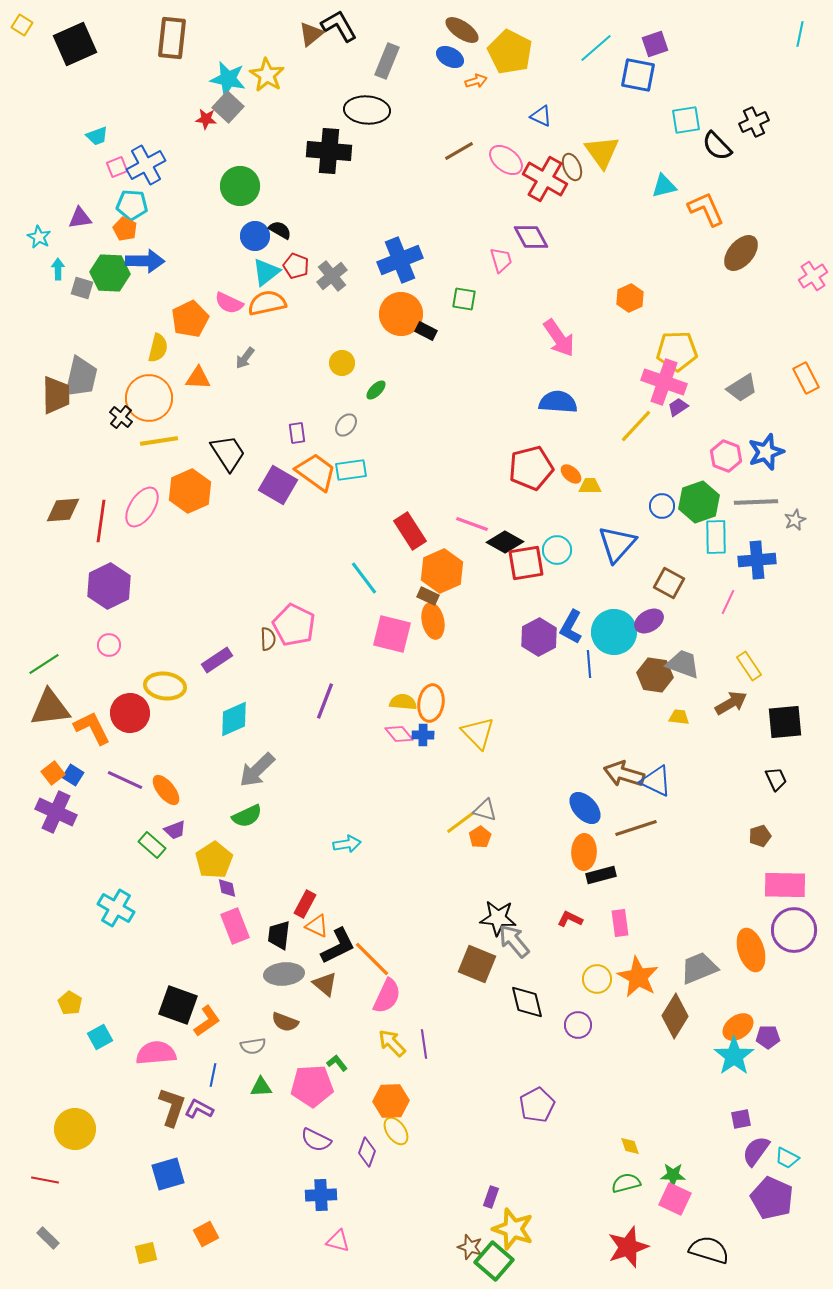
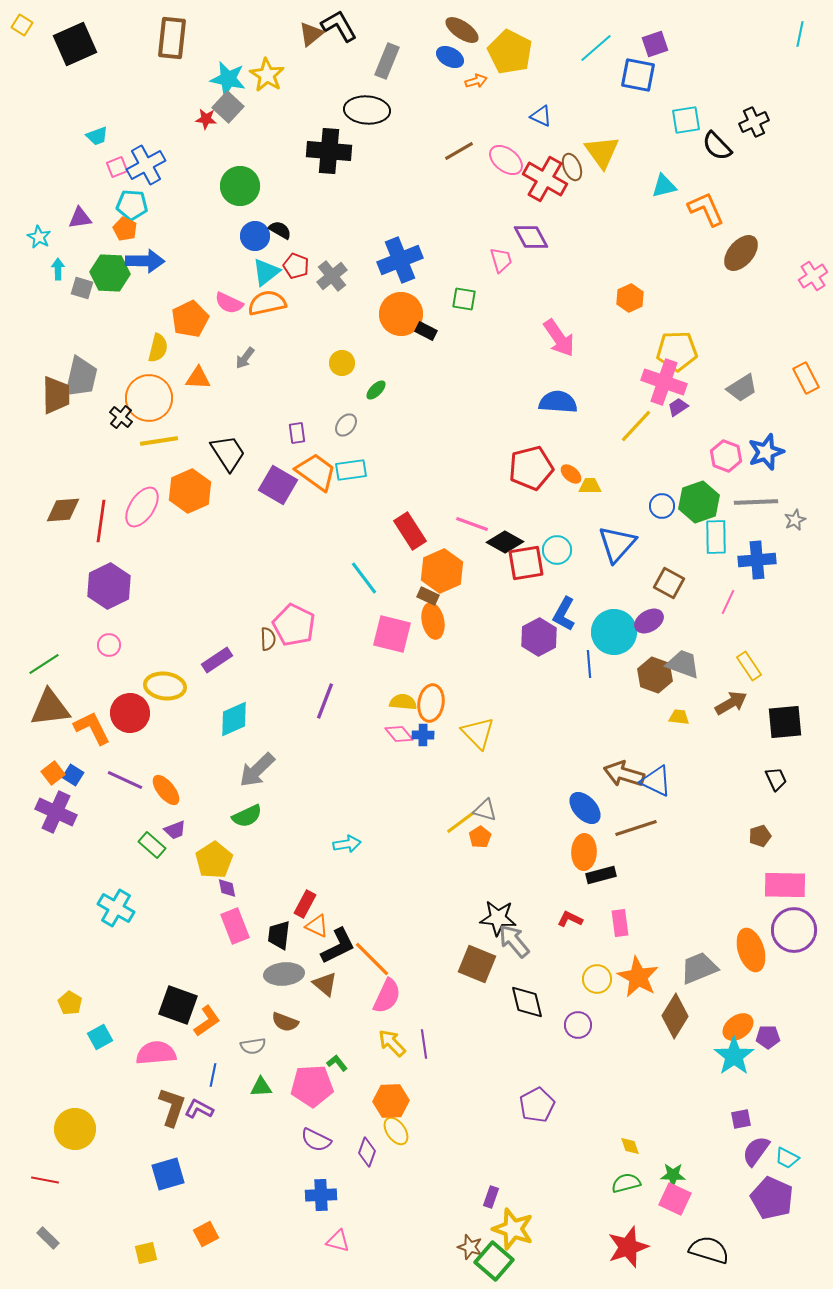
blue L-shape at (571, 627): moved 7 px left, 13 px up
brown hexagon at (655, 675): rotated 12 degrees clockwise
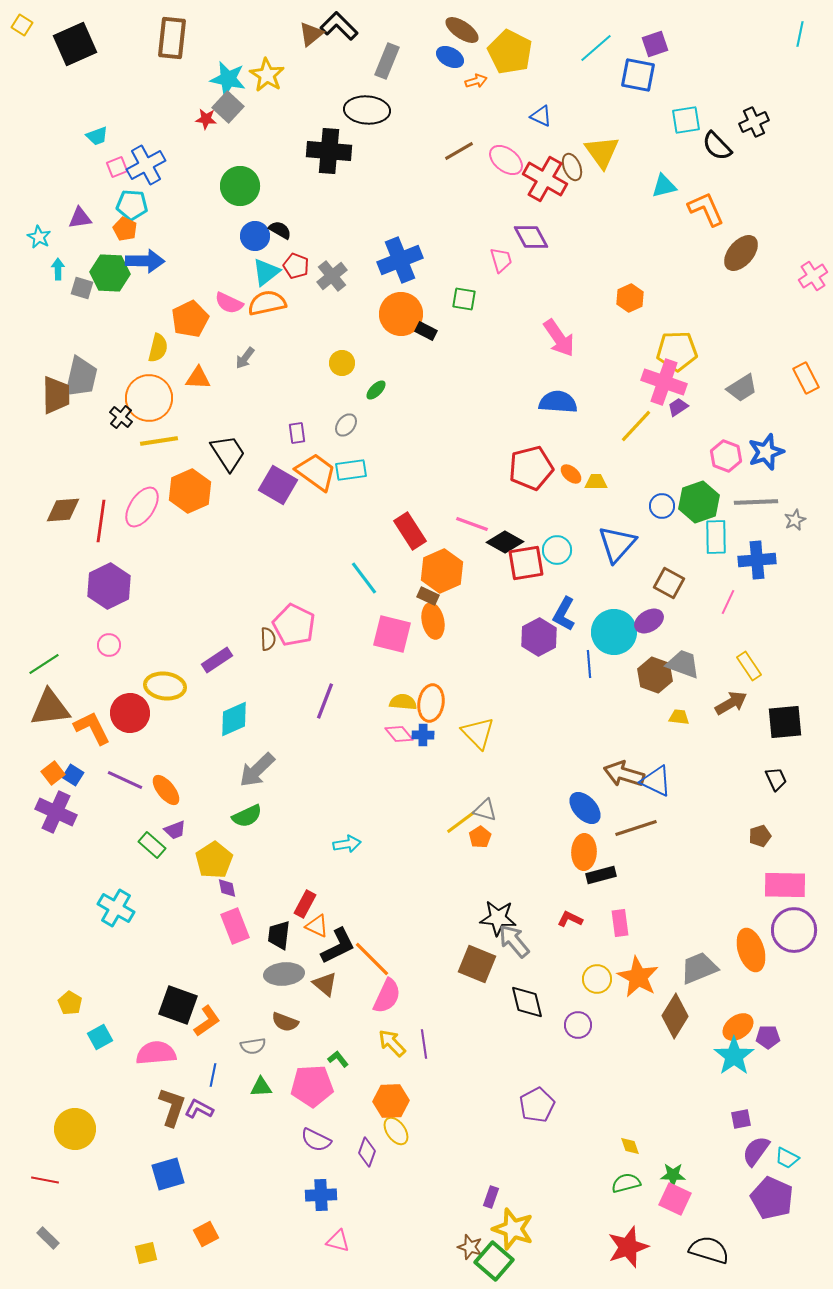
black L-shape at (339, 26): rotated 15 degrees counterclockwise
yellow trapezoid at (590, 486): moved 6 px right, 4 px up
green L-shape at (337, 1063): moved 1 px right, 4 px up
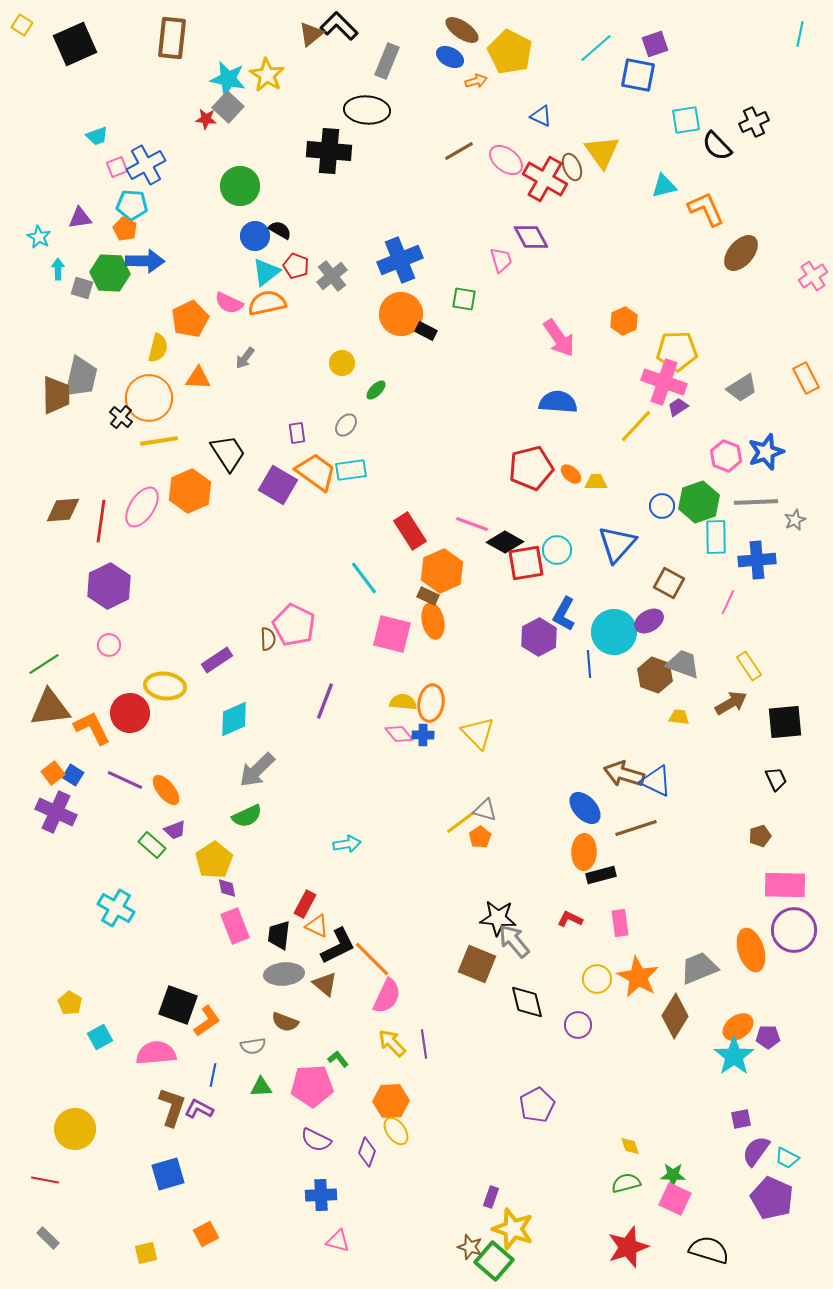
orange hexagon at (630, 298): moved 6 px left, 23 px down
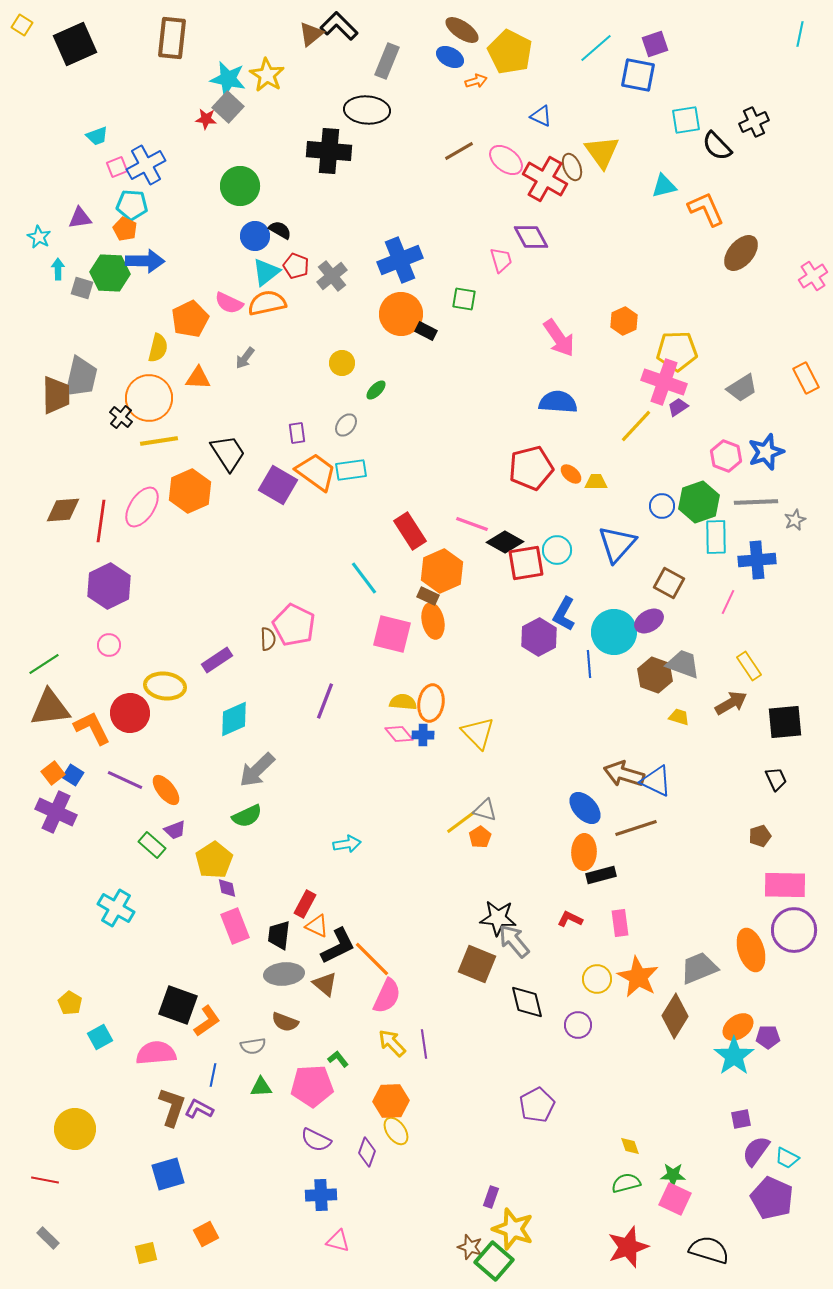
yellow trapezoid at (679, 717): rotated 10 degrees clockwise
